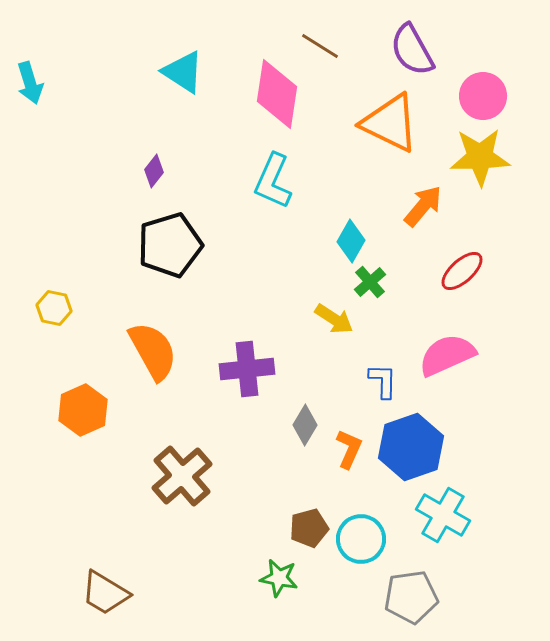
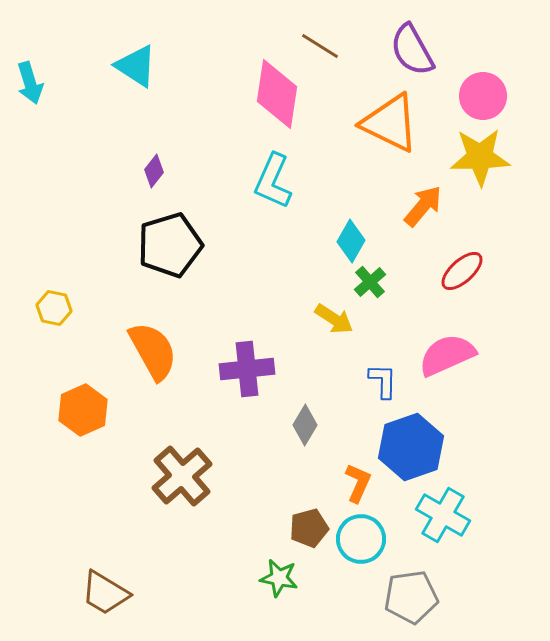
cyan triangle: moved 47 px left, 6 px up
orange L-shape: moved 9 px right, 34 px down
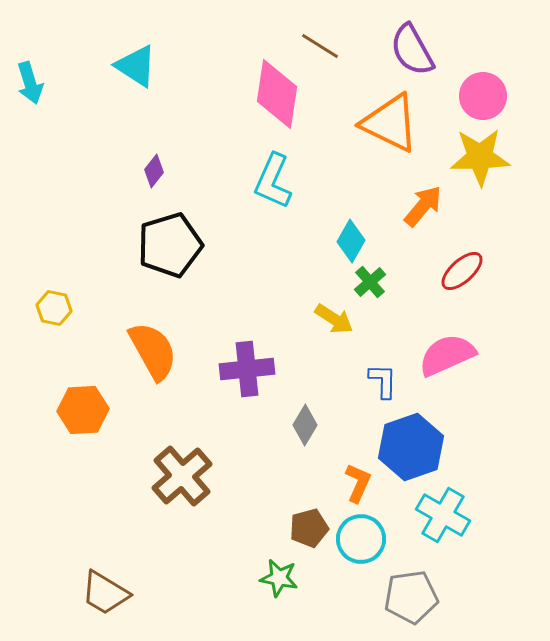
orange hexagon: rotated 21 degrees clockwise
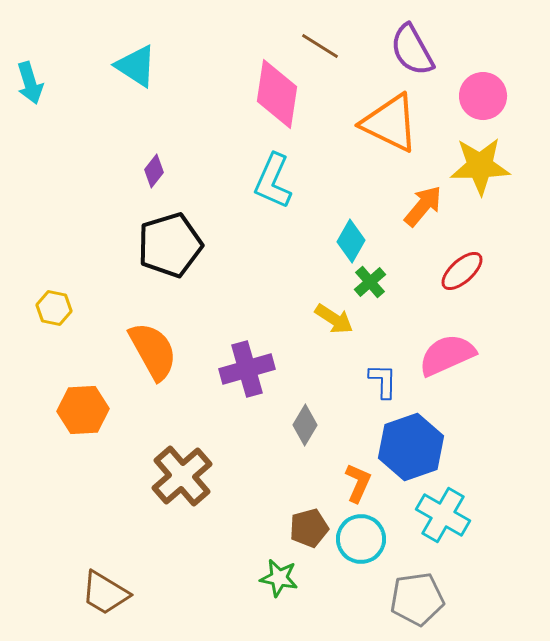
yellow star: moved 9 px down
purple cross: rotated 10 degrees counterclockwise
gray pentagon: moved 6 px right, 2 px down
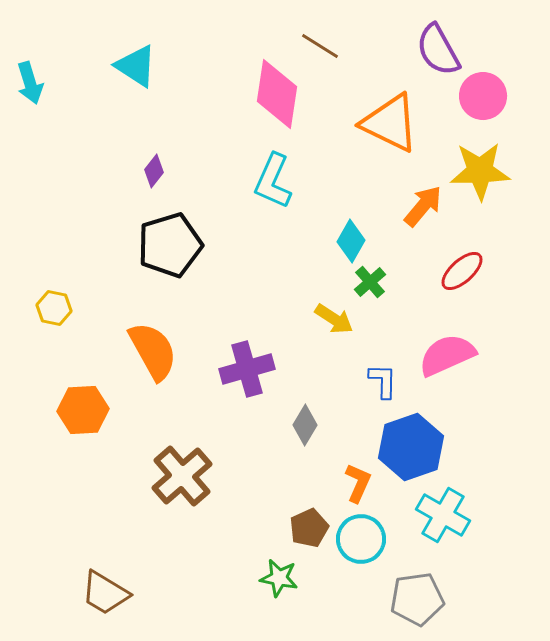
purple semicircle: moved 26 px right
yellow star: moved 5 px down
brown pentagon: rotated 9 degrees counterclockwise
